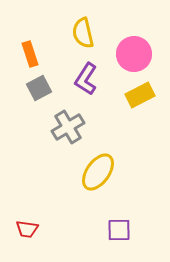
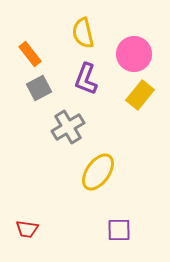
orange rectangle: rotated 20 degrees counterclockwise
purple L-shape: rotated 12 degrees counterclockwise
yellow rectangle: rotated 24 degrees counterclockwise
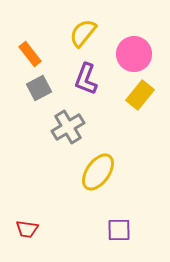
yellow semicircle: rotated 52 degrees clockwise
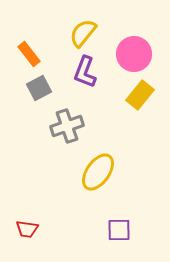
orange rectangle: moved 1 px left
purple L-shape: moved 1 px left, 7 px up
gray cross: moved 1 px left, 1 px up; rotated 12 degrees clockwise
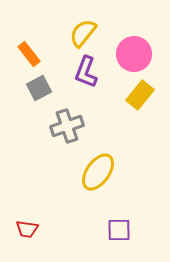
purple L-shape: moved 1 px right
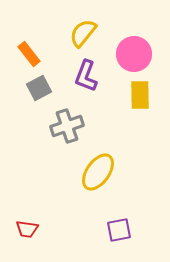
purple L-shape: moved 4 px down
yellow rectangle: rotated 40 degrees counterclockwise
purple square: rotated 10 degrees counterclockwise
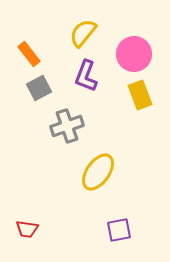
yellow rectangle: rotated 20 degrees counterclockwise
